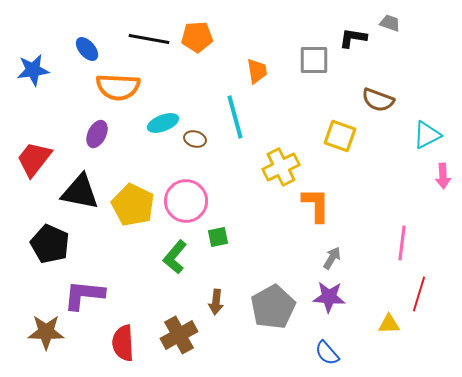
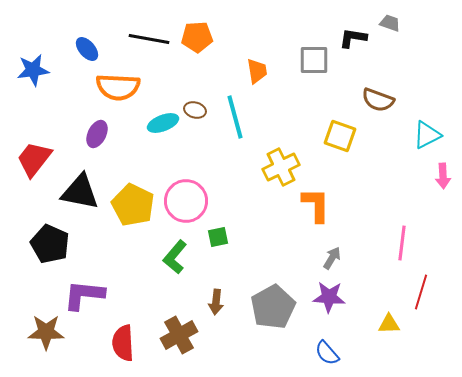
brown ellipse: moved 29 px up
red line: moved 2 px right, 2 px up
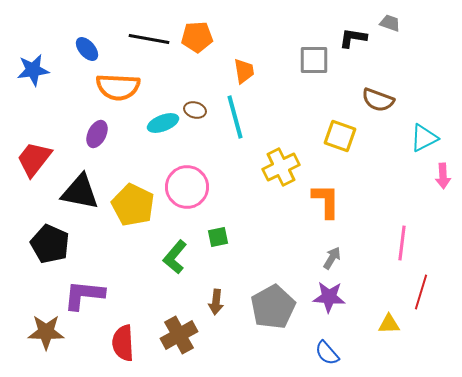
orange trapezoid: moved 13 px left
cyan triangle: moved 3 px left, 3 px down
pink circle: moved 1 px right, 14 px up
orange L-shape: moved 10 px right, 4 px up
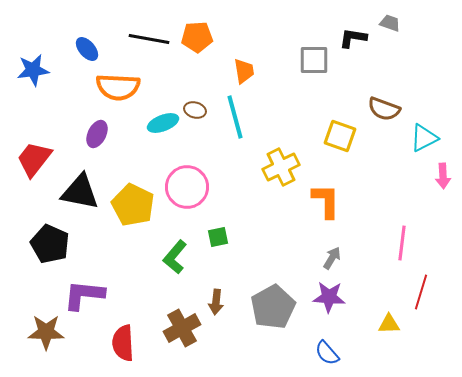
brown semicircle: moved 6 px right, 9 px down
brown cross: moved 3 px right, 7 px up
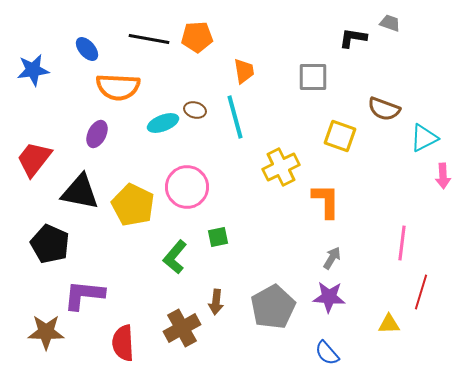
gray square: moved 1 px left, 17 px down
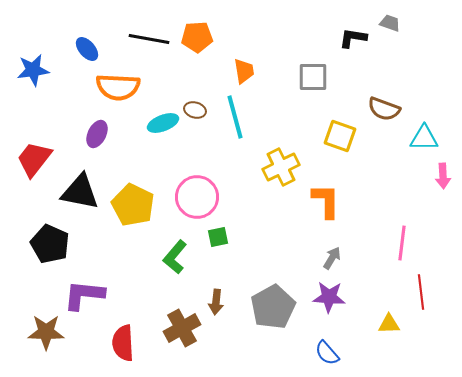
cyan triangle: rotated 28 degrees clockwise
pink circle: moved 10 px right, 10 px down
red line: rotated 24 degrees counterclockwise
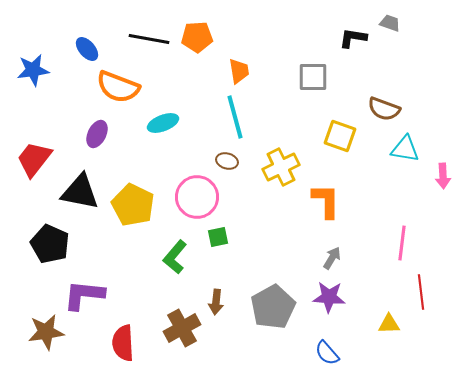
orange trapezoid: moved 5 px left
orange semicircle: rotated 18 degrees clockwise
brown ellipse: moved 32 px right, 51 px down
cyan triangle: moved 19 px left, 11 px down; rotated 8 degrees clockwise
brown star: rotated 9 degrees counterclockwise
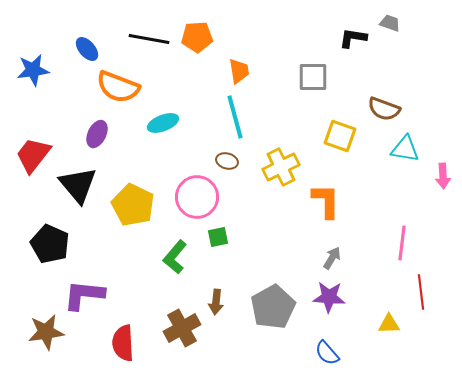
red trapezoid: moved 1 px left, 4 px up
black triangle: moved 2 px left, 7 px up; rotated 39 degrees clockwise
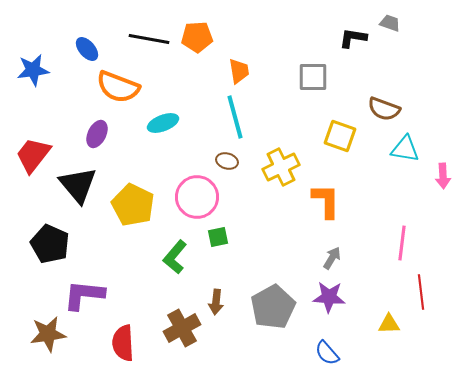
brown star: moved 2 px right, 2 px down
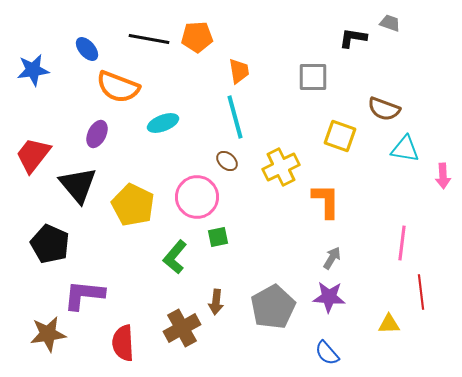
brown ellipse: rotated 25 degrees clockwise
